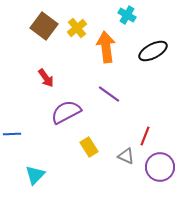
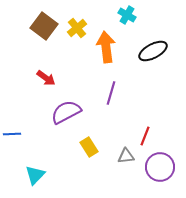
red arrow: rotated 18 degrees counterclockwise
purple line: moved 2 px right, 1 px up; rotated 70 degrees clockwise
gray triangle: rotated 30 degrees counterclockwise
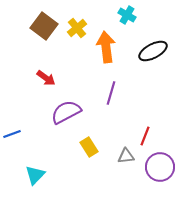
blue line: rotated 18 degrees counterclockwise
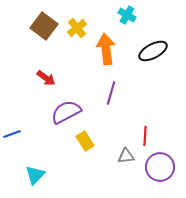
orange arrow: moved 2 px down
red line: rotated 18 degrees counterclockwise
yellow rectangle: moved 4 px left, 6 px up
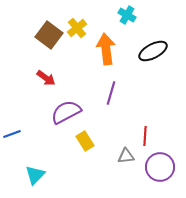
brown square: moved 5 px right, 9 px down
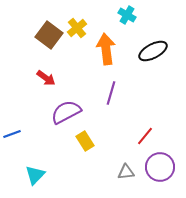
red line: rotated 36 degrees clockwise
gray triangle: moved 16 px down
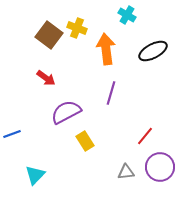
yellow cross: rotated 30 degrees counterclockwise
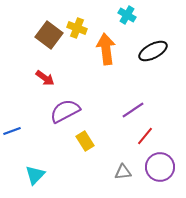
red arrow: moved 1 px left
purple line: moved 22 px right, 17 px down; rotated 40 degrees clockwise
purple semicircle: moved 1 px left, 1 px up
blue line: moved 3 px up
gray triangle: moved 3 px left
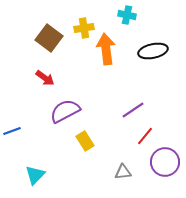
cyan cross: rotated 18 degrees counterclockwise
yellow cross: moved 7 px right; rotated 30 degrees counterclockwise
brown square: moved 3 px down
black ellipse: rotated 16 degrees clockwise
purple circle: moved 5 px right, 5 px up
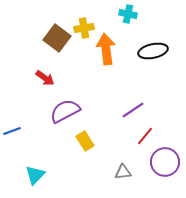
cyan cross: moved 1 px right, 1 px up
brown square: moved 8 px right
